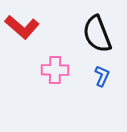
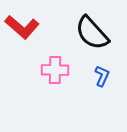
black semicircle: moved 5 px left, 1 px up; rotated 21 degrees counterclockwise
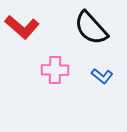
black semicircle: moved 1 px left, 5 px up
blue L-shape: rotated 105 degrees clockwise
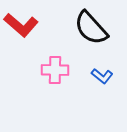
red L-shape: moved 1 px left, 2 px up
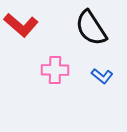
black semicircle: rotated 9 degrees clockwise
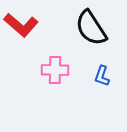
blue L-shape: rotated 70 degrees clockwise
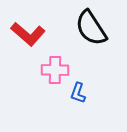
red L-shape: moved 7 px right, 9 px down
blue L-shape: moved 24 px left, 17 px down
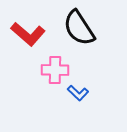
black semicircle: moved 12 px left
blue L-shape: rotated 65 degrees counterclockwise
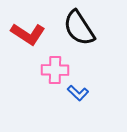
red L-shape: rotated 8 degrees counterclockwise
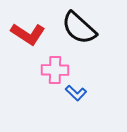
black semicircle: rotated 15 degrees counterclockwise
blue L-shape: moved 2 px left
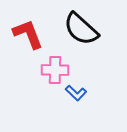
black semicircle: moved 2 px right, 1 px down
red L-shape: rotated 144 degrees counterclockwise
